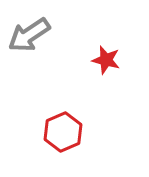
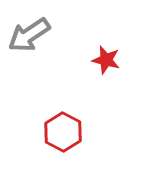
red hexagon: rotated 9 degrees counterclockwise
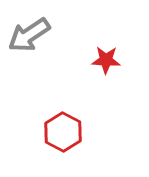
red star: rotated 12 degrees counterclockwise
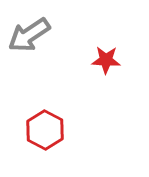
red hexagon: moved 18 px left, 2 px up
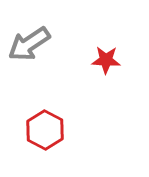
gray arrow: moved 9 px down
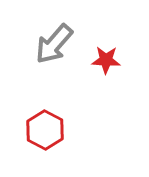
gray arrow: moved 25 px right; rotated 15 degrees counterclockwise
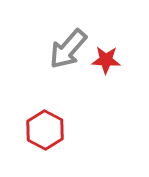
gray arrow: moved 14 px right, 5 px down
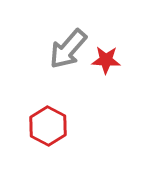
red hexagon: moved 3 px right, 4 px up
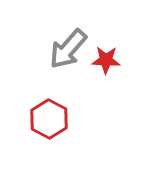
red hexagon: moved 1 px right, 7 px up
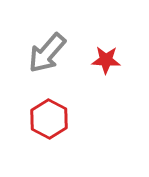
gray arrow: moved 21 px left, 4 px down
